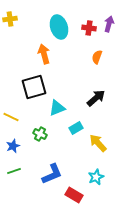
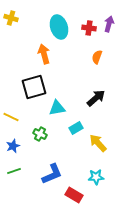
yellow cross: moved 1 px right, 1 px up; rotated 24 degrees clockwise
cyan triangle: rotated 12 degrees clockwise
cyan star: rotated 21 degrees clockwise
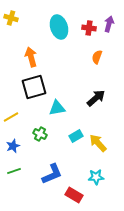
orange arrow: moved 13 px left, 3 px down
yellow line: rotated 56 degrees counterclockwise
cyan rectangle: moved 8 px down
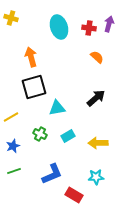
orange semicircle: rotated 112 degrees clockwise
cyan rectangle: moved 8 px left
yellow arrow: rotated 48 degrees counterclockwise
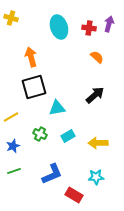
black arrow: moved 1 px left, 3 px up
